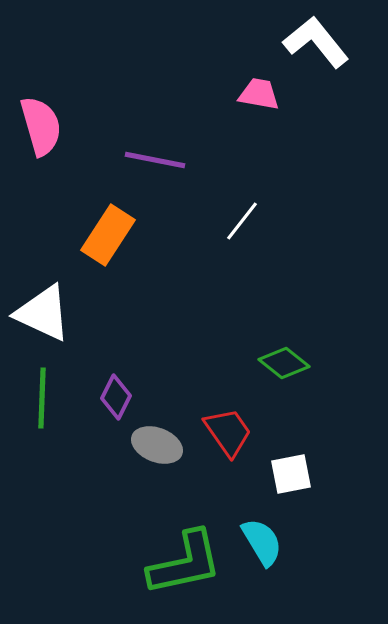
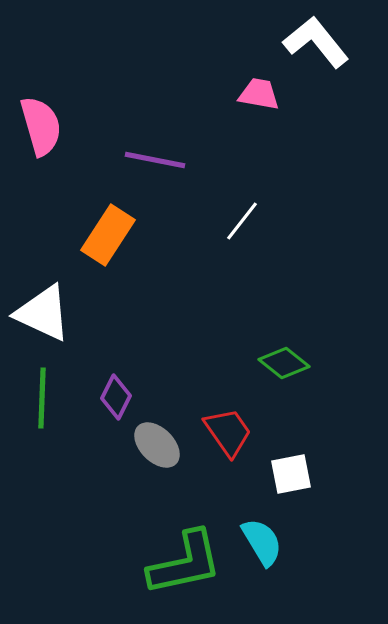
gray ellipse: rotated 24 degrees clockwise
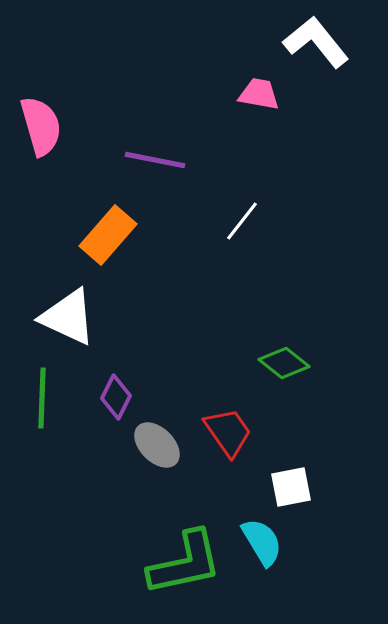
orange rectangle: rotated 8 degrees clockwise
white triangle: moved 25 px right, 4 px down
white square: moved 13 px down
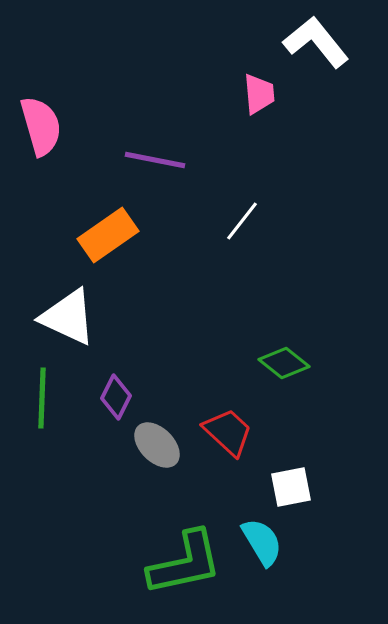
pink trapezoid: rotated 75 degrees clockwise
orange rectangle: rotated 14 degrees clockwise
red trapezoid: rotated 12 degrees counterclockwise
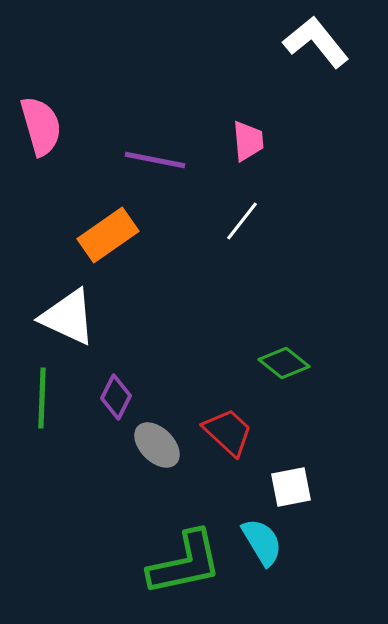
pink trapezoid: moved 11 px left, 47 px down
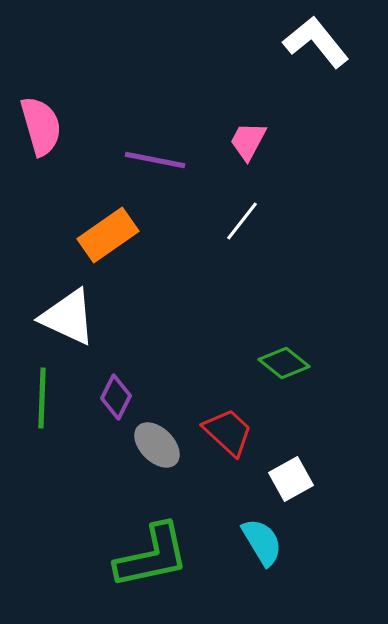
pink trapezoid: rotated 147 degrees counterclockwise
white square: moved 8 px up; rotated 18 degrees counterclockwise
green L-shape: moved 33 px left, 7 px up
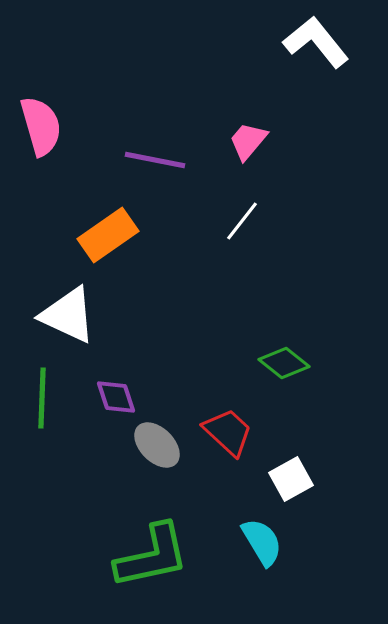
pink trapezoid: rotated 12 degrees clockwise
white triangle: moved 2 px up
purple diamond: rotated 45 degrees counterclockwise
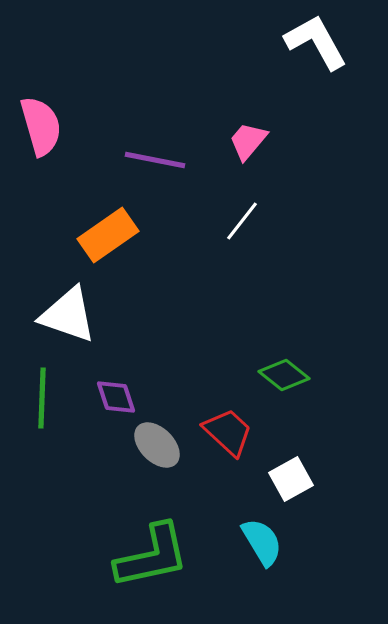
white L-shape: rotated 10 degrees clockwise
white triangle: rotated 6 degrees counterclockwise
green diamond: moved 12 px down
